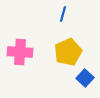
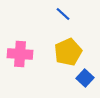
blue line: rotated 63 degrees counterclockwise
pink cross: moved 2 px down
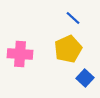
blue line: moved 10 px right, 4 px down
yellow pentagon: moved 3 px up
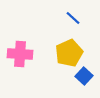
yellow pentagon: moved 1 px right, 4 px down
blue square: moved 1 px left, 2 px up
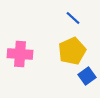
yellow pentagon: moved 3 px right, 2 px up
blue square: moved 3 px right; rotated 12 degrees clockwise
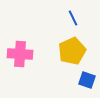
blue line: rotated 21 degrees clockwise
blue square: moved 4 px down; rotated 36 degrees counterclockwise
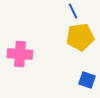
blue line: moved 7 px up
yellow pentagon: moved 8 px right, 14 px up; rotated 16 degrees clockwise
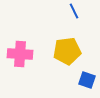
blue line: moved 1 px right
yellow pentagon: moved 13 px left, 14 px down
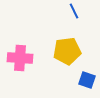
pink cross: moved 4 px down
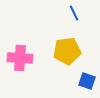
blue line: moved 2 px down
blue square: moved 1 px down
